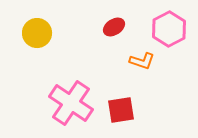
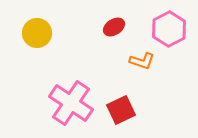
red square: rotated 16 degrees counterclockwise
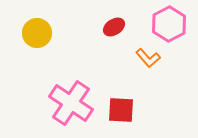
pink hexagon: moved 5 px up
orange L-shape: moved 6 px right, 3 px up; rotated 30 degrees clockwise
red square: rotated 28 degrees clockwise
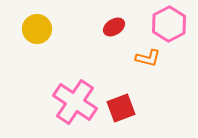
yellow circle: moved 4 px up
orange L-shape: rotated 35 degrees counterclockwise
pink cross: moved 4 px right, 1 px up
red square: moved 2 px up; rotated 24 degrees counterclockwise
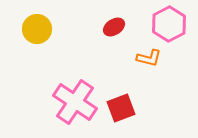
orange L-shape: moved 1 px right
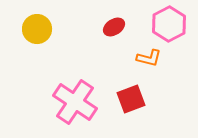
red square: moved 10 px right, 9 px up
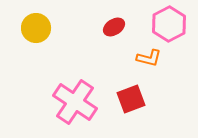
yellow circle: moved 1 px left, 1 px up
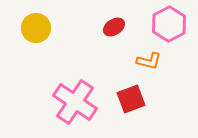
orange L-shape: moved 3 px down
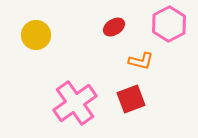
yellow circle: moved 7 px down
orange L-shape: moved 8 px left
pink cross: moved 1 px down; rotated 21 degrees clockwise
